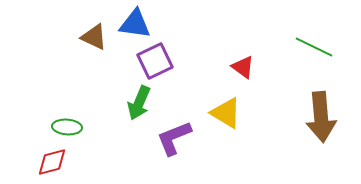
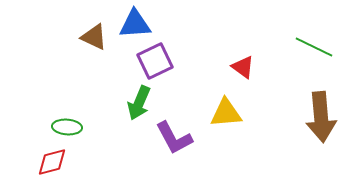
blue triangle: rotated 12 degrees counterclockwise
yellow triangle: rotated 36 degrees counterclockwise
purple L-shape: rotated 96 degrees counterclockwise
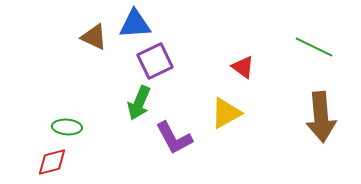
yellow triangle: rotated 24 degrees counterclockwise
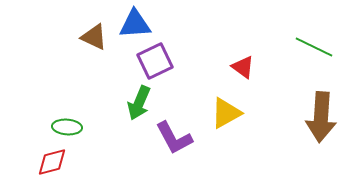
brown arrow: rotated 9 degrees clockwise
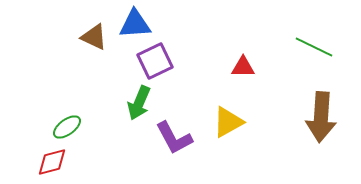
red triangle: rotated 35 degrees counterclockwise
yellow triangle: moved 2 px right, 9 px down
green ellipse: rotated 40 degrees counterclockwise
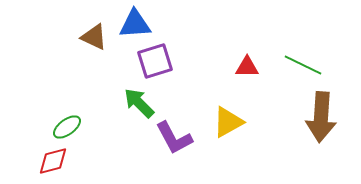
green line: moved 11 px left, 18 px down
purple square: rotated 9 degrees clockwise
red triangle: moved 4 px right
green arrow: rotated 112 degrees clockwise
red diamond: moved 1 px right, 1 px up
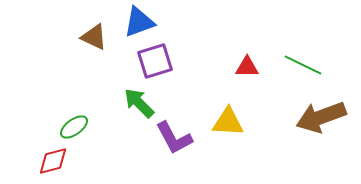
blue triangle: moved 4 px right, 2 px up; rotated 16 degrees counterclockwise
brown arrow: rotated 66 degrees clockwise
yellow triangle: rotated 32 degrees clockwise
green ellipse: moved 7 px right
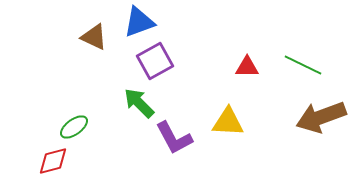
purple square: rotated 12 degrees counterclockwise
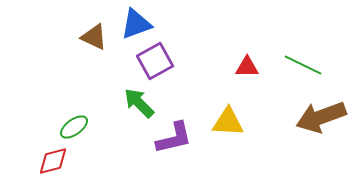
blue triangle: moved 3 px left, 2 px down
purple L-shape: rotated 75 degrees counterclockwise
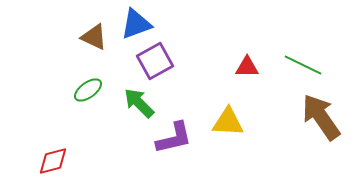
brown arrow: rotated 75 degrees clockwise
green ellipse: moved 14 px right, 37 px up
